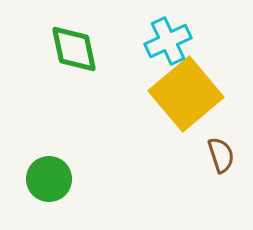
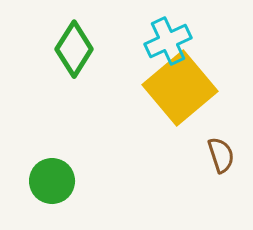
green diamond: rotated 44 degrees clockwise
yellow square: moved 6 px left, 6 px up
green circle: moved 3 px right, 2 px down
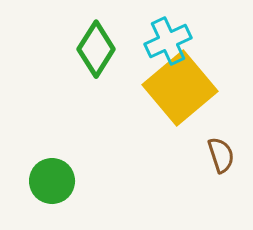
green diamond: moved 22 px right
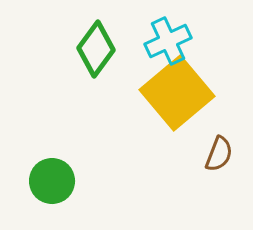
green diamond: rotated 4 degrees clockwise
yellow square: moved 3 px left, 5 px down
brown semicircle: moved 2 px left, 1 px up; rotated 39 degrees clockwise
